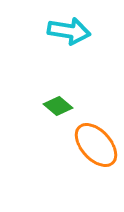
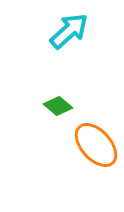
cyan arrow: rotated 51 degrees counterclockwise
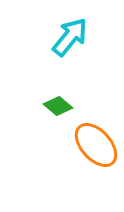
cyan arrow: moved 1 px right, 6 px down; rotated 9 degrees counterclockwise
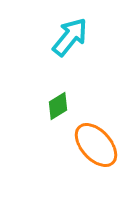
green diamond: rotated 72 degrees counterclockwise
